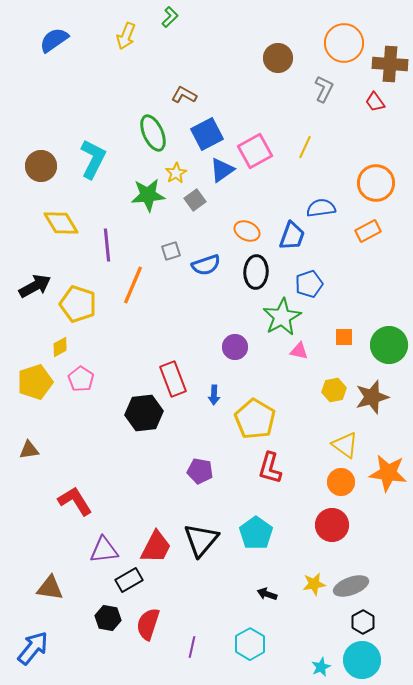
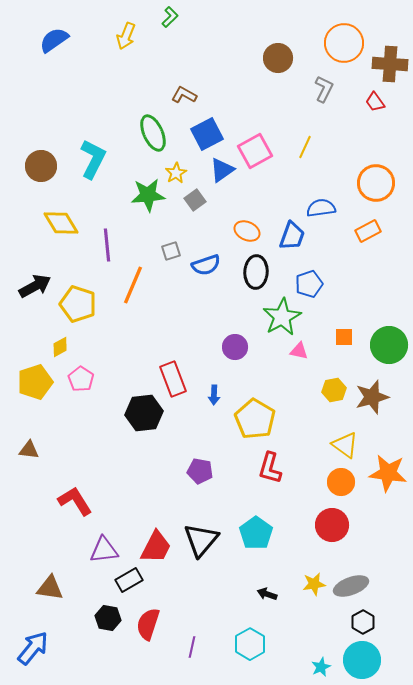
brown triangle at (29, 450): rotated 15 degrees clockwise
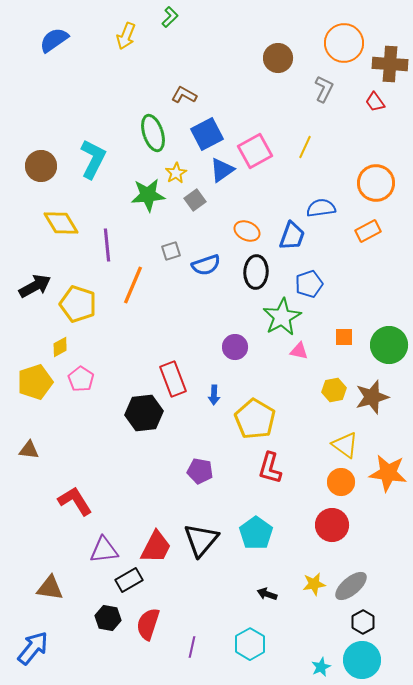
green ellipse at (153, 133): rotated 6 degrees clockwise
gray ellipse at (351, 586): rotated 20 degrees counterclockwise
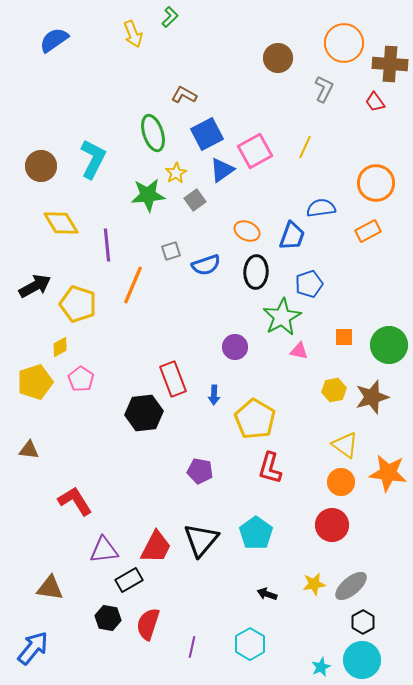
yellow arrow at (126, 36): moved 7 px right, 2 px up; rotated 44 degrees counterclockwise
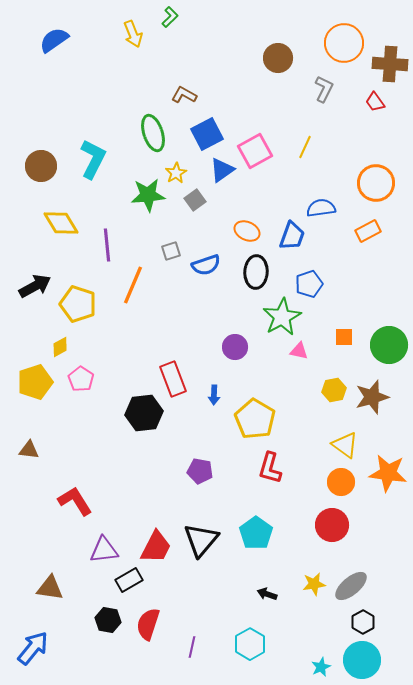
black hexagon at (108, 618): moved 2 px down
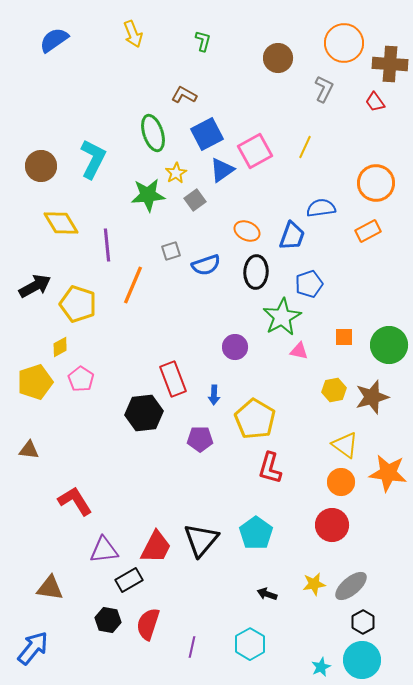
green L-shape at (170, 17): moved 33 px right, 24 px down; rotated 30 degrees counterclockwise
purple pentagon at (200, 471): moved 32 px up; rotated 10 degrees counterclockwise
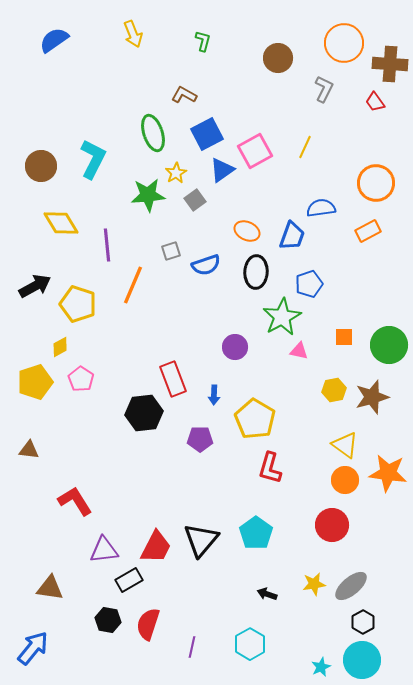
orange circle at (341, 482): moved 4 px right, 2 px up
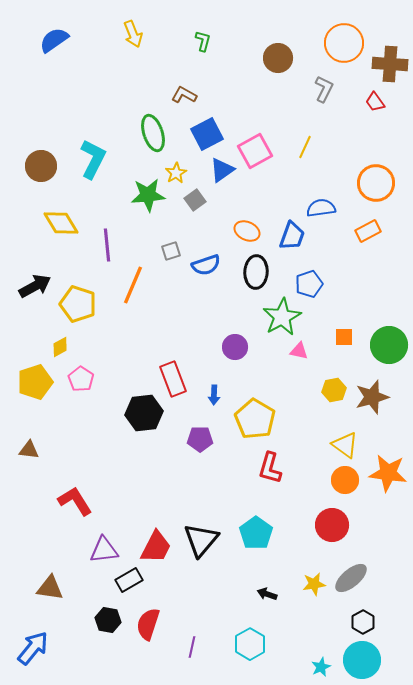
gray ellipse at (351, 586): moved 8 px up
